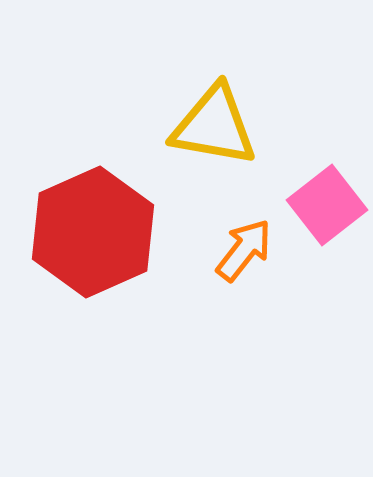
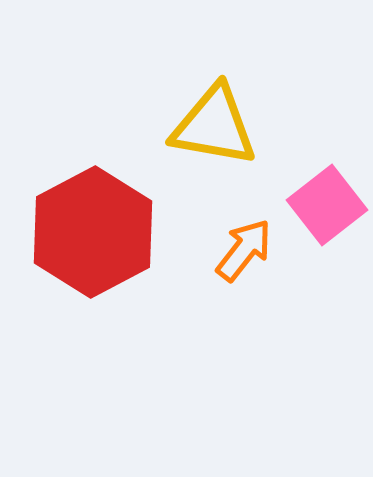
red hexagon: rotated 4 degrees counterclockwise
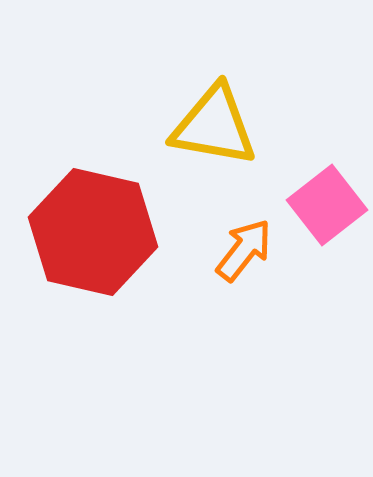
red hexagon: rotated 19 degrees counterclockwise
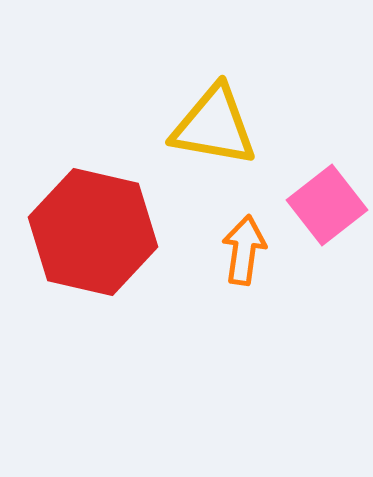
orange arrow: rotated 30 degrees counterclockwise
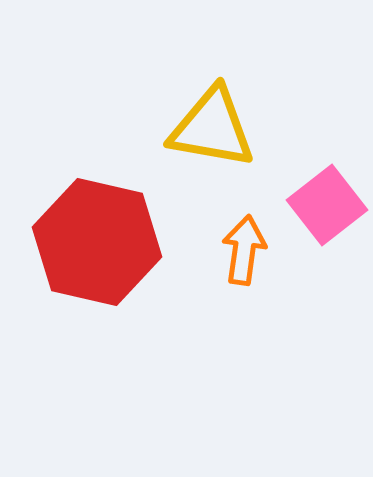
yellow triangle: moved 2 px left, 2 px down
red hexagon: moved 4 px right, 10 px down
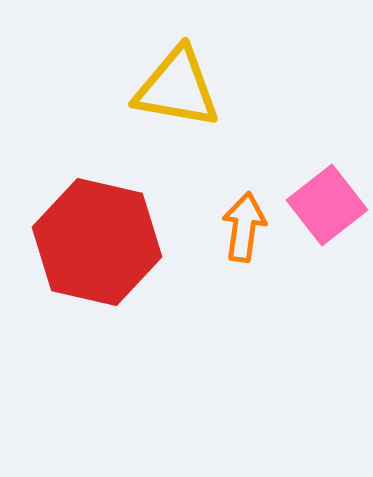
yellow triangle: moved 35 px left, 40 px up
orange arrow: moved 23 px up
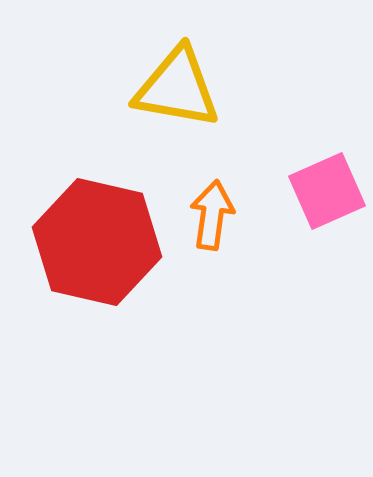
pink square: moved 14 px up; rotated 14 degrees clockwise
orange arrow: moved 32 px left, 12 px up
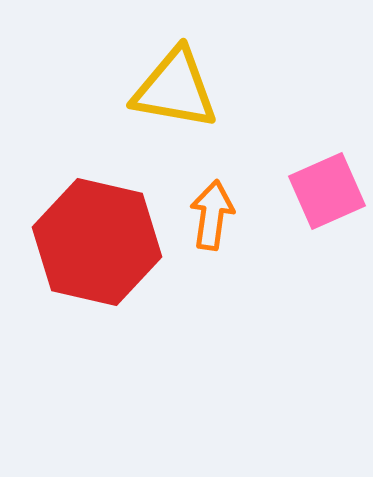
yellow triangle: moved 2 px left, 1 px down
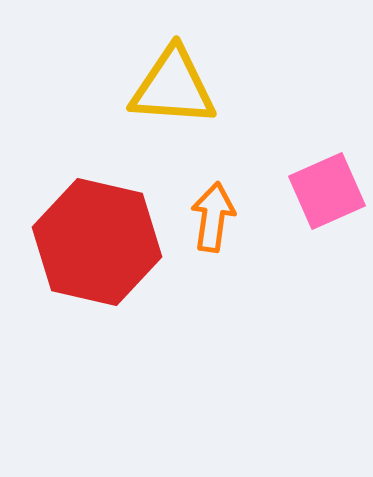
yellow triangle: moved 2 px left, 2 px up; rotated 6 degrees counterclockwise
orange arrow: moved 1 px right, 2 px down
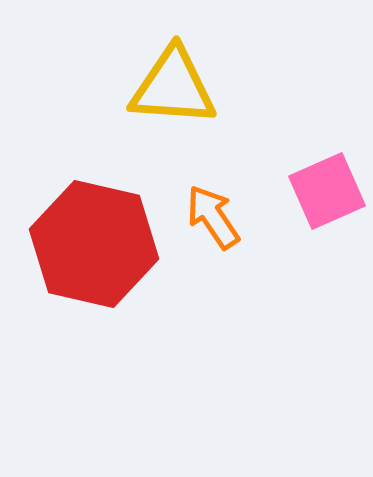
orange arrow: rotated 42 degrees counterclockwise
red hexagon: moved 3 px left, 2 px down
